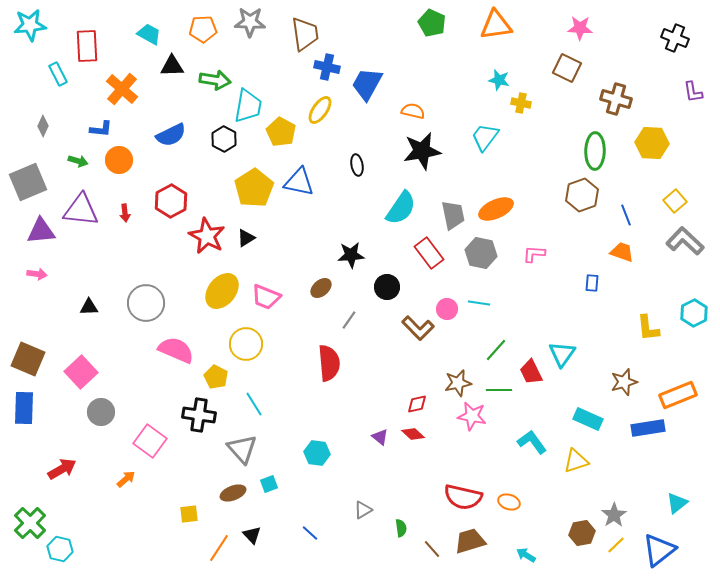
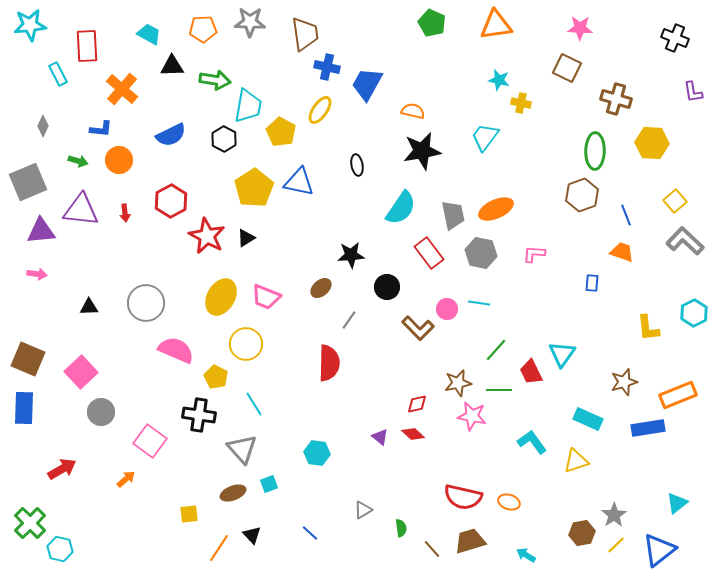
yellow ellipse at (222, 291): moved 1 px left, 6 px down; rotated 9 degrees counterclockwise
red semicircle at (329, 363): rotated 6 degrees clockwise
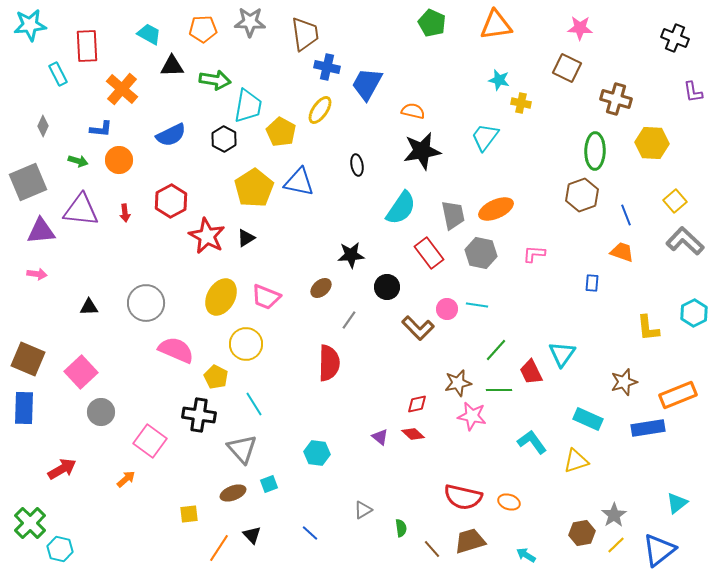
cyan line at (479, 303): moved 2 px left, 2 px down
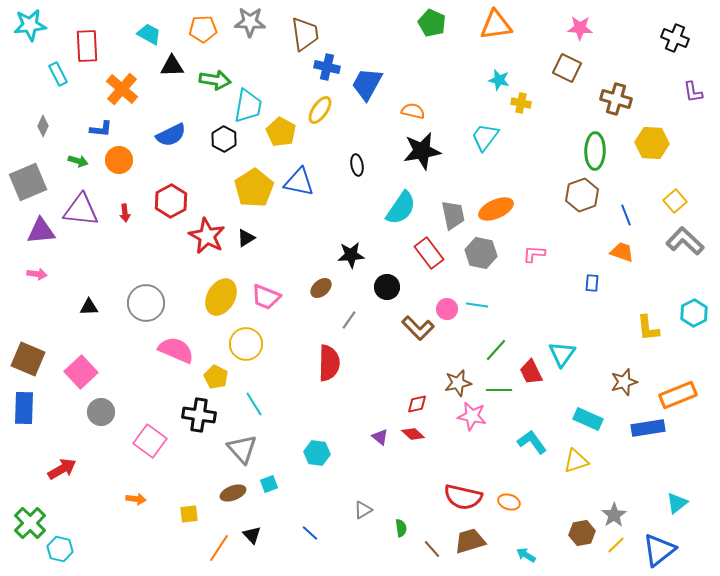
orange arrow at (126, 479): moved 10 px right, 20 px down; rotated 48 degrees clockwise
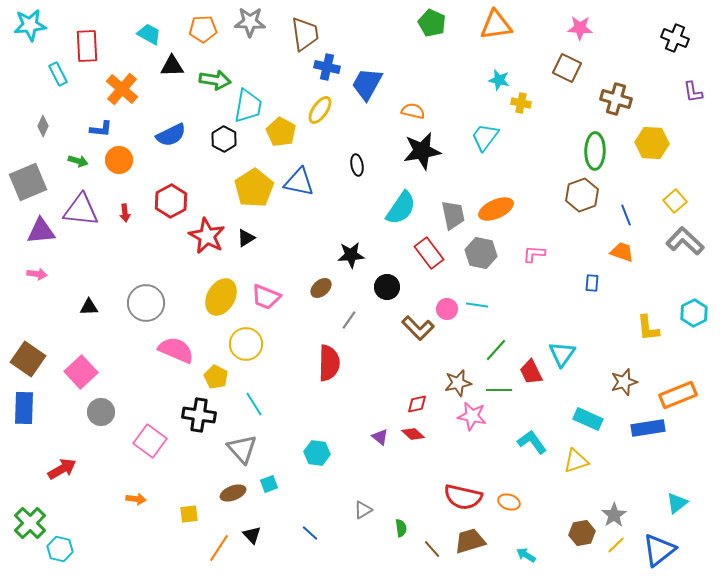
brown square at (28, 359): rotated 12 degrees clockwise
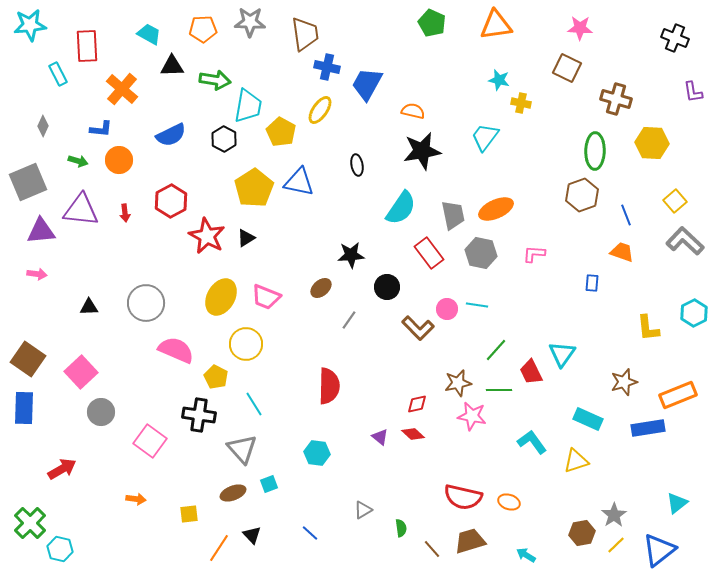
red semicircle at (329, 363): moved 23 px down
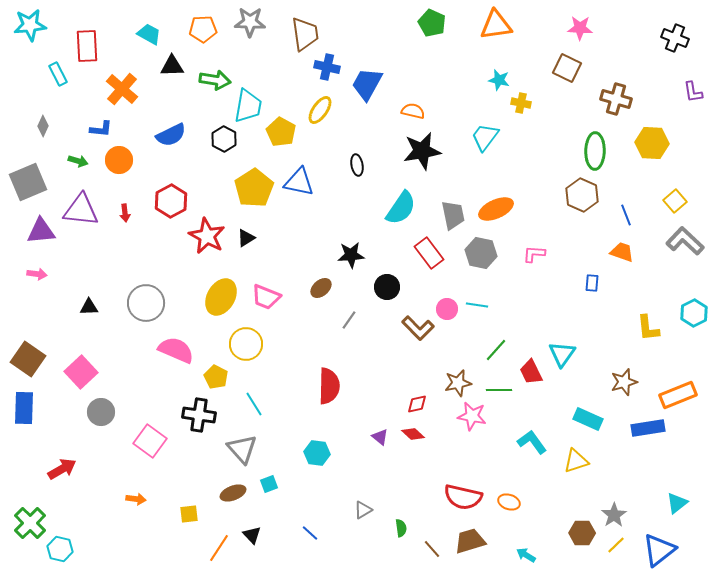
brown hexagon at (582, 195): rotated 16 degrees counterclockwise
brown hexagon at (582, 533): rotated 10 degrees clockwise
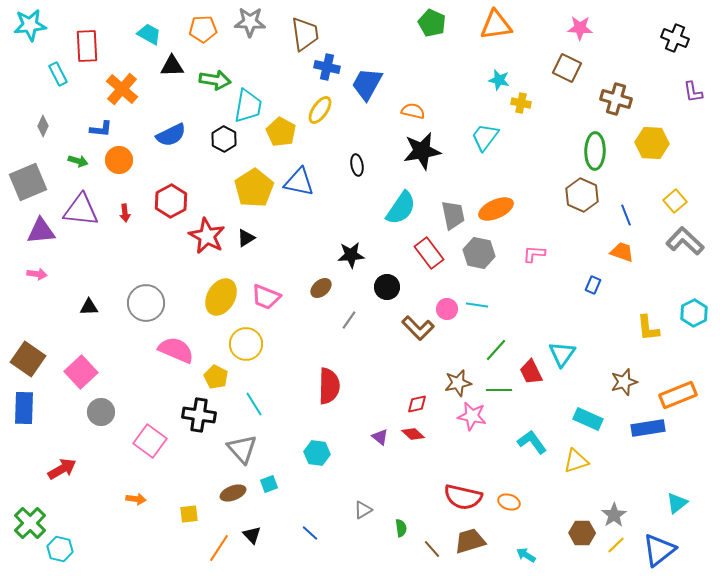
gray hexagon at (481, 253): moved 2 px left
blue rectangle at (592, 283): moved 1 px right, 2 px down; rotated 18 degrees clockwise
